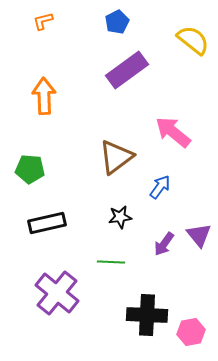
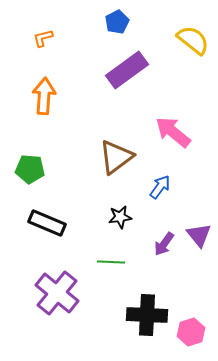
orange L-shape: moved 17 px down
orange arrow: rotated 6 degrees clockwise
black rectangle: rotated 36 degrees clockwise
pink hexagon: rotated 8 degrees counterclockwise
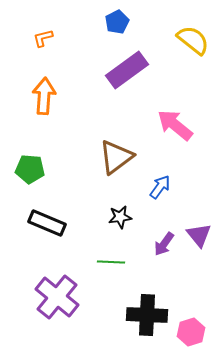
pink arrow: moved 2 px right, 7 px up
purple cross: moved 4 px down
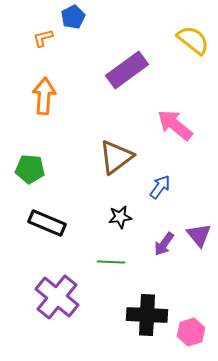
blue pentagon: moved 44 px left, 5 px up
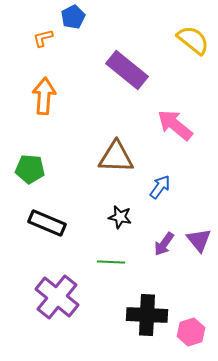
purple rectangle: rotated 75 degrees clockwise
brown triangle: rotated 39 degrees clockwise
black star: rotated 20 degrees clockwise
purple triangle: moved 5 px down
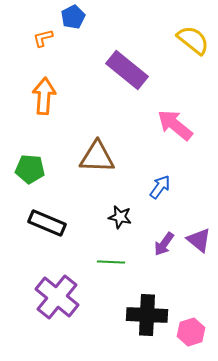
brown triangle: moved 19 px left
purple triangle: rotated 12 degrees counterclockwise
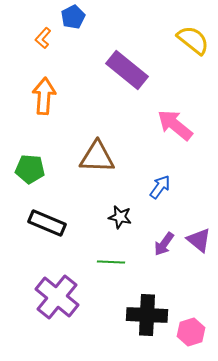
orange L-shape: rotated 35 degrees counterclockwise
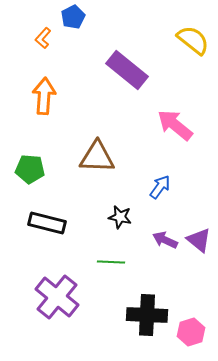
black rectangle: rotated 9 degrees counterclockwise
purple arrow: moved 1 px right, 4 px up; rotated 80 degrees clockwise
